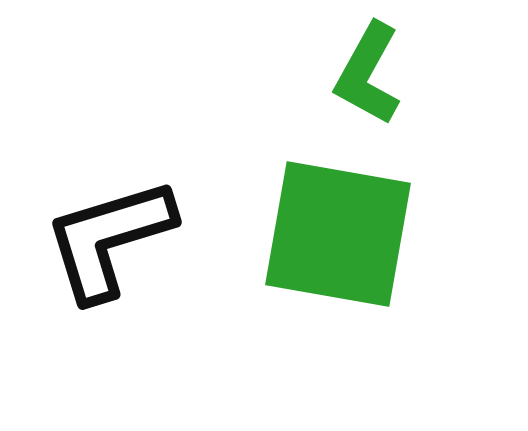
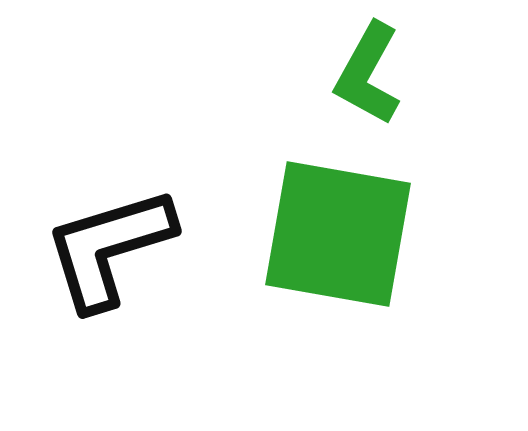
black L-shape: moved 9 px down
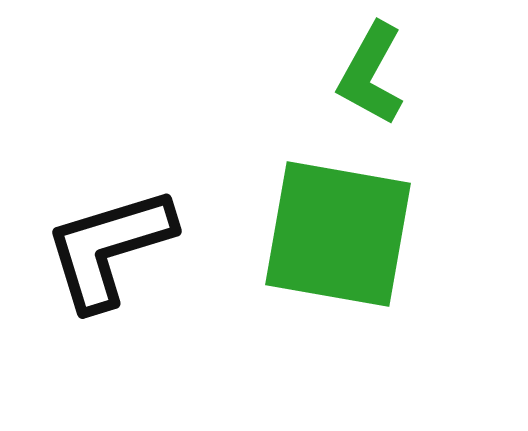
green L-shape: moved 3 px right
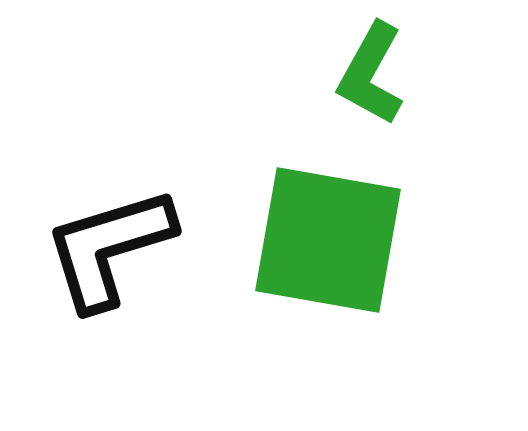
green square: moved 10 px left, 6 px down
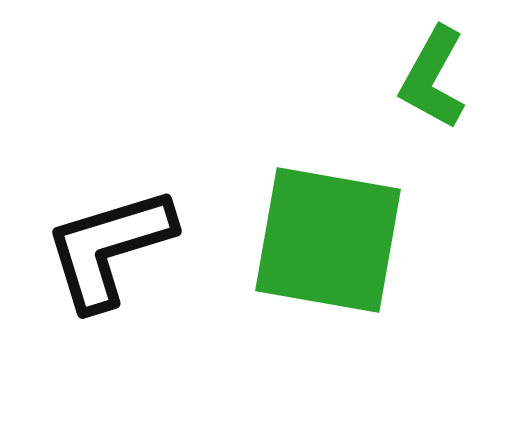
green L-shape: moved 62 px right, 4 px down
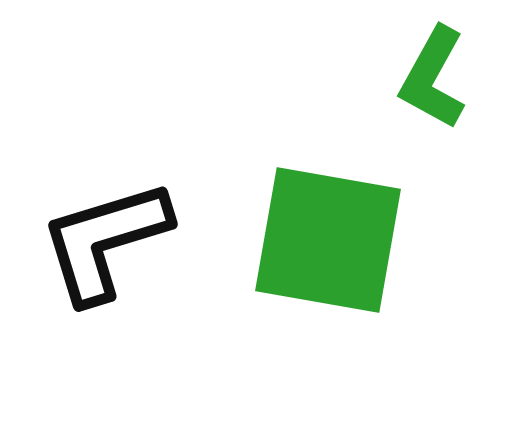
black L-shape: moved 4 px left, 7 px up
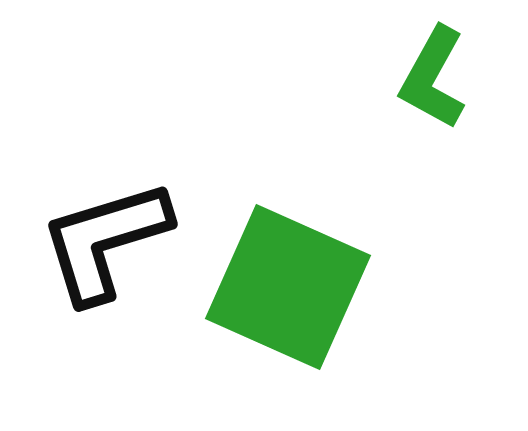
green square: moved 40 px left, 47 px down; rotated 14 degrees clockwise
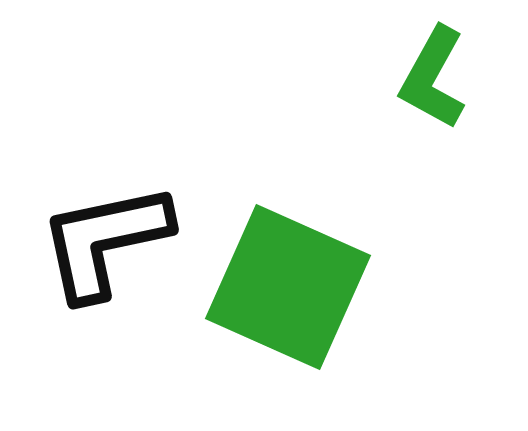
black L-shape: rotated 5 degrees clockwise
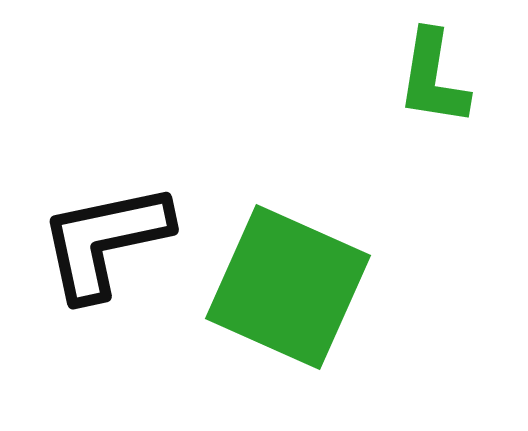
green L-shape: rotated 20 degrees counterclockwise
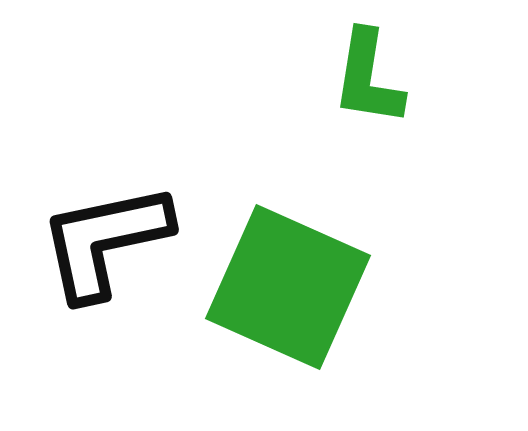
green L-shape: moved 65 px left
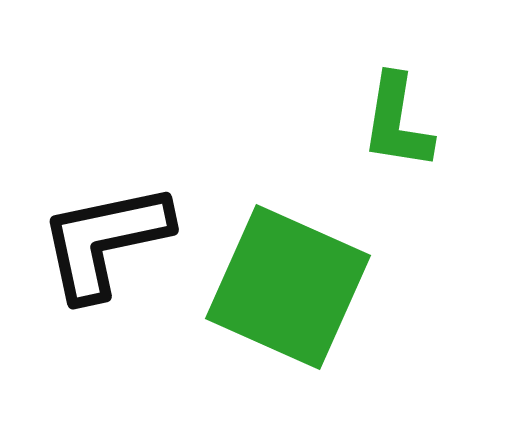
green L-shape: moved 29 px right, 44 px down
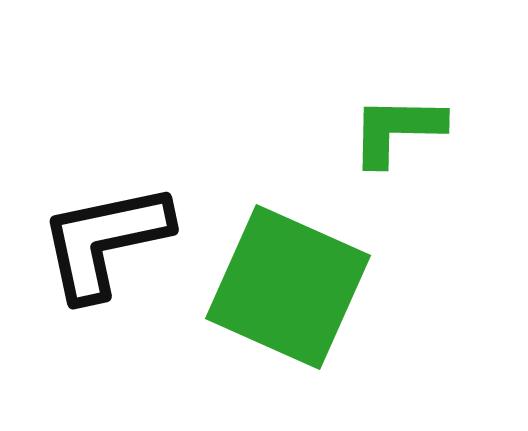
green L-shape: moved 8 px down; rotated 82 degrees clockwise
